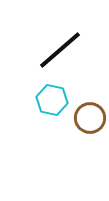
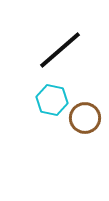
brown circle: moved 5 px left
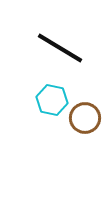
black line: moved 2 px up; rotated 72 degrees clockwise
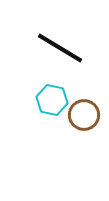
brown circle: moved 1 px left, 3 px up
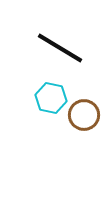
cyan hexagon: moved 1 px left, 2 px up
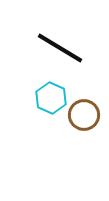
cyan hexagon: rotated 12 degrees clockwise
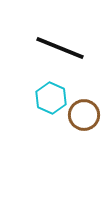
black line: rotated 9 degrees counterclockwise
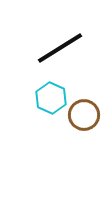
black line: rotated 54 degrees counterclockwise
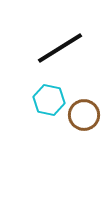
cyan hexagon: moved 2 px left, 2 px down; rotated 12 degrees counterclockwise
